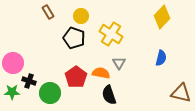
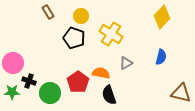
blue semicircle: moved 1 px up
gray triangle: moved 7 px right; rotated 32 degrees clockwise
red pentagon: moved 2 px right, 5 px down
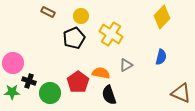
brown rectangle: rotated 32 degrees counterclockwise
black pentagon: rotated 30 degrees clockwise
gray triangle: moved 2 px down
brown triangle: rotated 10 degrees clockwise
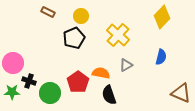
yellow cross: moved 7 px right, 1 px down; rotated 10 degrees clockwise
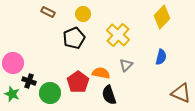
yellow circle: moved 2 px right, 2 px up
gray triangle: rotated 16 degrees counterclockwise
green star: moved 2 px down; rotated 21 degrees clockwise
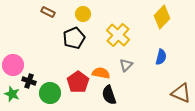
pink circle: moved 2 px down
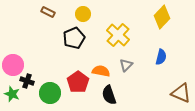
orange semicircle: moved 2 px up
black cross: moved 2 px left
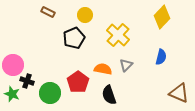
yellow circle: moved 2 px right, 1 px down
orange semicircle: moved 2 px right, 2 px up
brown triangle: moved 2 px left
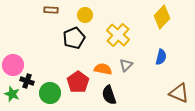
brown rectangle: moved 3 px right, 2 px up; rotated 24 degrees counterclockwise
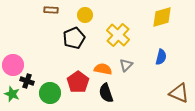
yellow diamond: rotated 30 degrees clockwise
black semicircle: moved 3 px left, 2 px up
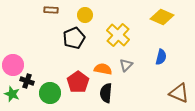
yellow diamond: rotated 40 degrees clockwise
black semicircle: rotated 24 degrees clockwise
